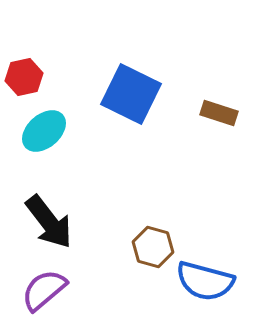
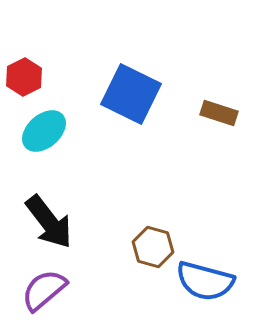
red hexagon: rotated 15 degrees counterclockwise
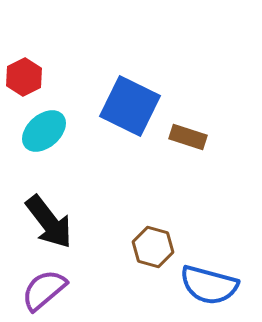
blue square: moved 1 px left, 12 px down
brown rectangle: moved 31 px left, 24 px down
blue semicircle: moved 4 px right, 4 px down
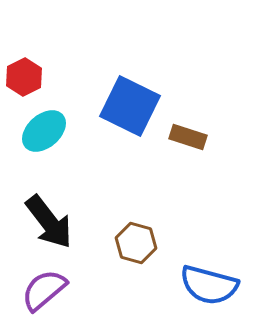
brown hexagon: moved 17 px left, 4 px up
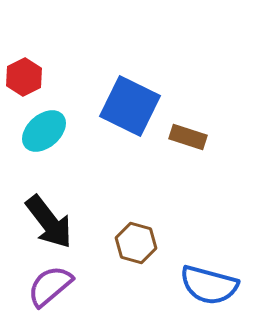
purple semicircle: moved 6 px right, 4 px up
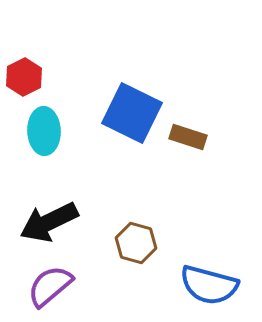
blue square: moved 2 px right, 7 px down
cyan ellipse: rotated 51 degrees counterclockwise
black arrow: rotated 102 degrees clockwise
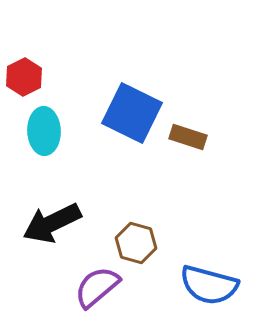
black arrow: moved 3 px right, 1 px down
purple semicircle: moved 47 px right, 1 px down
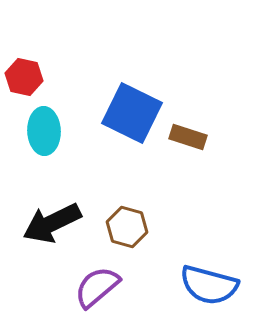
red hexagon: rotated 21 degrees counterclockwise
brown hexagon: moved 9 px left, 16 px up
